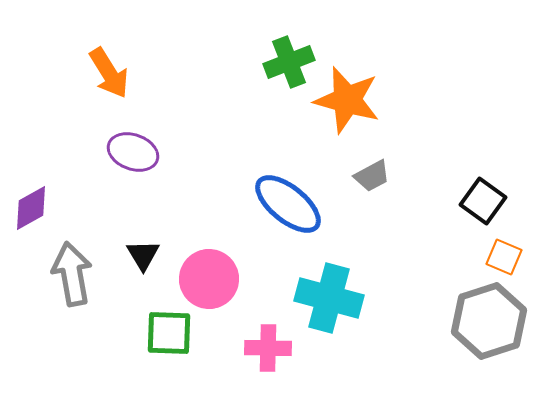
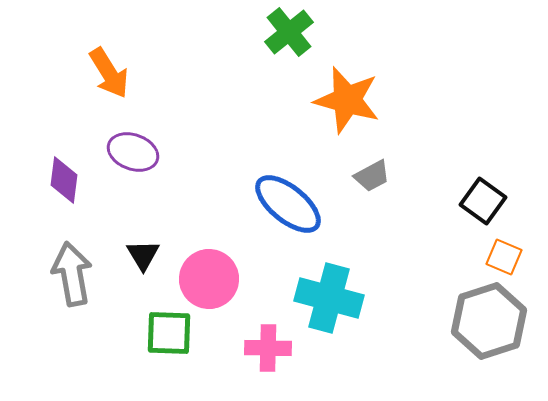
green cross: moved 30 px up; rotated 18 degrees counterclockwise
purple diamond: moved 33 px right, 28 px up; rotated 54 degrees counterclockwise
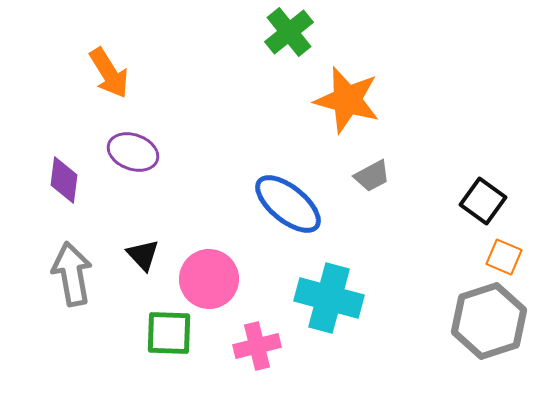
black triangle: rotated 12 degrees counterclockwise
pink cross: moved 11 px left, 2 px up; rotated 15 degrees counterclockwise
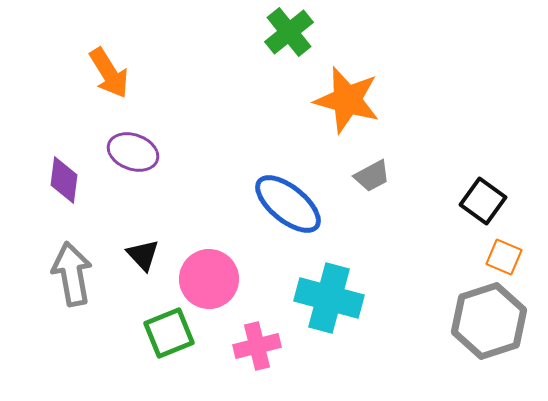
green square: rotated 24 degrees counterclockwise
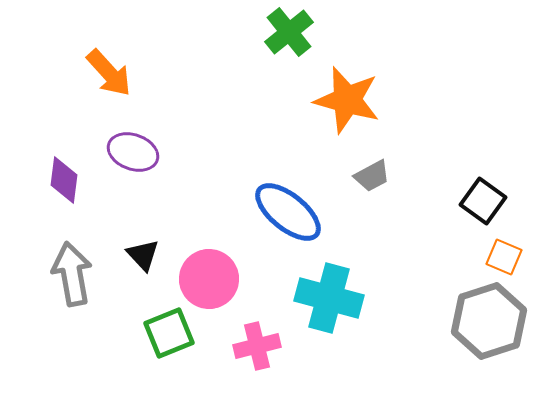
orange arrow: rotated 10 degrees counterclockwise
blue ellipse: moved 8 px down
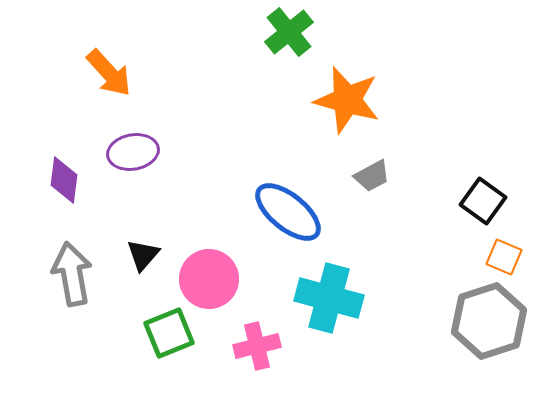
purple ellipse: rotated 30 degrees counterclockwise
black triangle: rotated 24 degrees clockwise
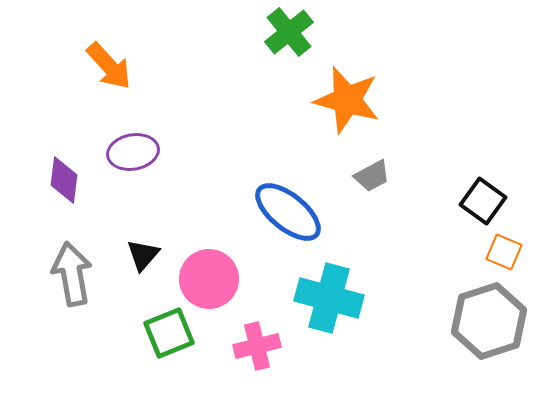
orange arrow: moved 7 px up
orange square: moved 5 px up
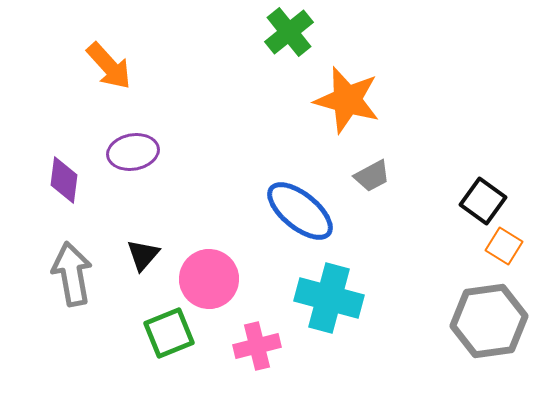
blue ellipse: moved 12 px right, 1 px up
orange square: moved 6 px up; rotated 9 degrees clockwise
gray hexagon: rotated 10 degrees clockwise
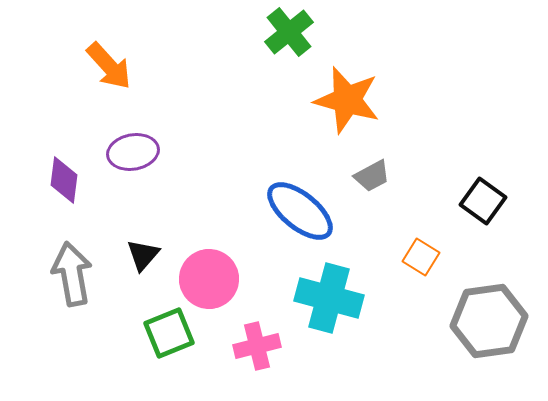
orange square: moved 83 px left, 11 px down
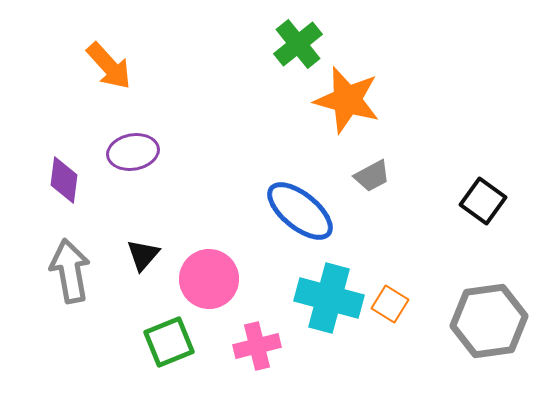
green cross: moved 9 px right, 12 px down
orange square: moved 31 px left, 47 px down
gray arrow: moved 2 px left, 3 px up
green square: moved 9 px down
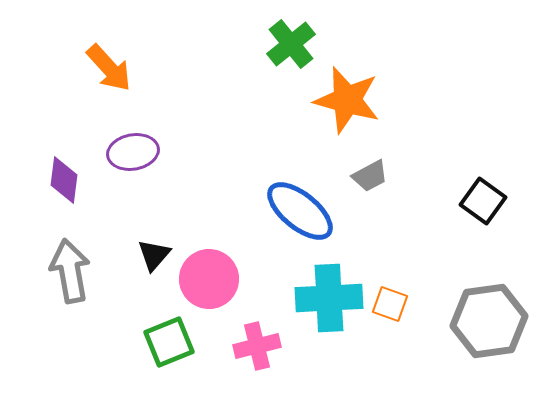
green cross: moved 7 px left
orange arrow: moved 2 px down
gray trapezoid: moved 2 px left
black triangle: moved 11 px right
cyan cross: rotated 18 degrees counterclockwise
orange square: rotated 12 degrees counterclockwise
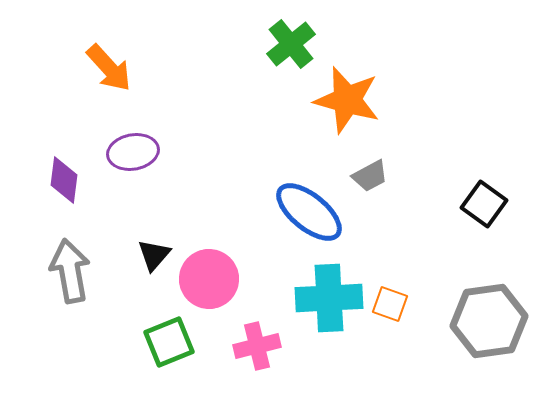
black square: moved 1 px right, 3 px down
blue ellipse: moved 9 px right, 1 px down
